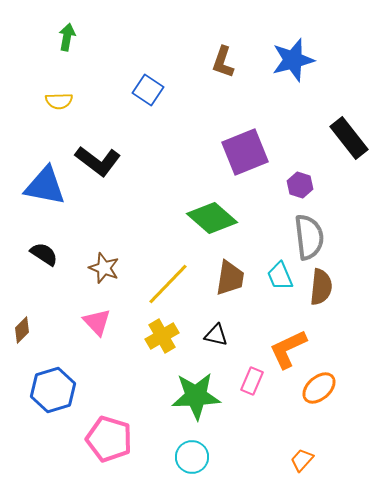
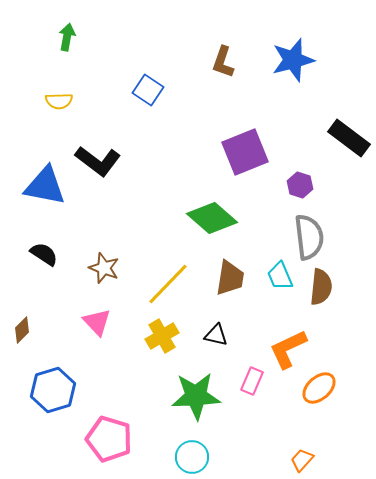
black rectangle: rotated 15 degrees counterclockwise
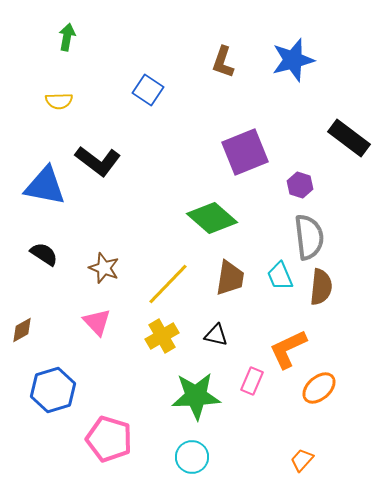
brown diamond: rotated 16 degrees clockwise
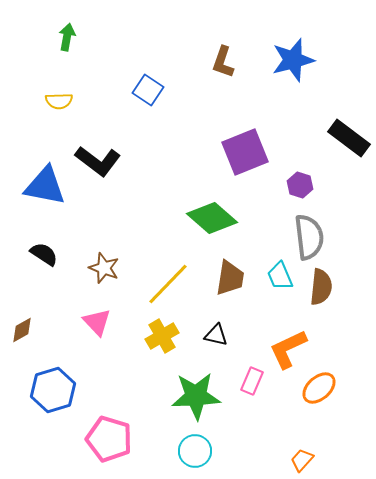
cyan circle: moved 3 px right, 6 px up
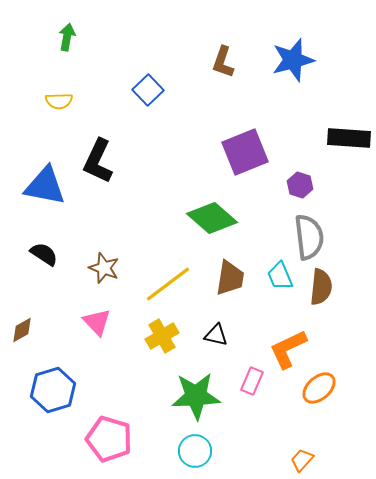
blue square: rotated 12 degrees clockwise
black rectangle: rotated 33 degrees counterclockwise
black L-shape: rotated 78 degrees clockwise
yellow line: rotated 9 degrees clockwise
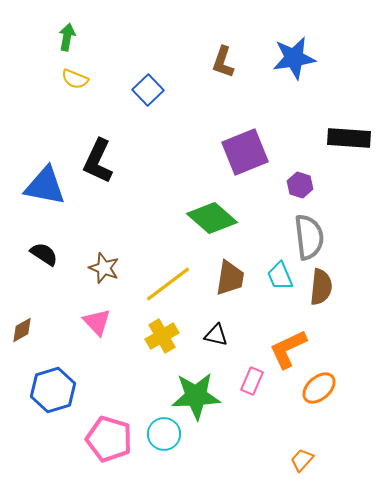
blue star: moved 1 px right, 2 px up; rotated 6 degrees clockwise
yellow semicircle: moved 16 px right, 22 px up; rotated 24 degrees clockwise
cyan circle: moved 31 px left, 17 px up
